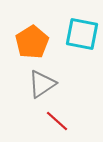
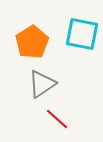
red line: moved 2 px up
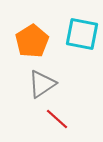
orange pentagon: moved 1 px up
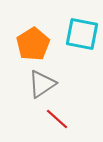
orange pentagon: moved 1 px right, 3 px down
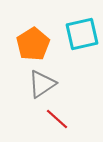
cyan square: rotated 24 degrees counterclockwise
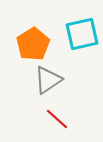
gray triangle: moved 6 px right, 4 px up
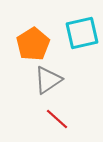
cyan square: moved 1 px up
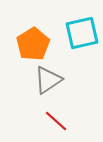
red line: moved 1 px left, 2 px down
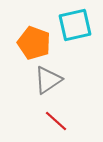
cyan square: moved 7 px left, 8 px up
orange pentagon: moved 1 px right, 1 px up; rotated 20 degrees counterclockwise
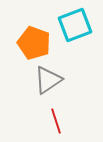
cyan square: rotated 8 degrees counterclockwise
red line: rotated 30 degrees clockwise
